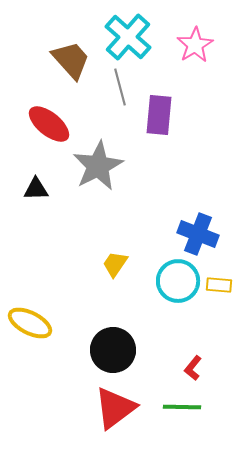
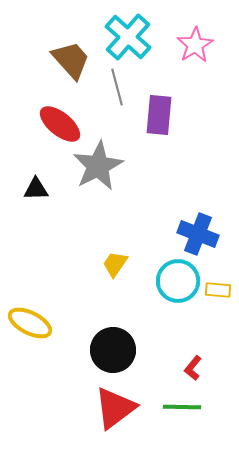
gray line: moved 3 px left
red ellipse: moved 11 px right
yellow rectangle: moved 1 px left, 5 px down
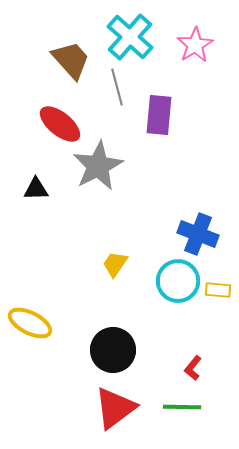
cyan cross: moved 2 px right
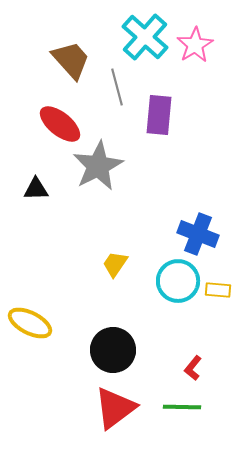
cyan cross: moved 15 px right
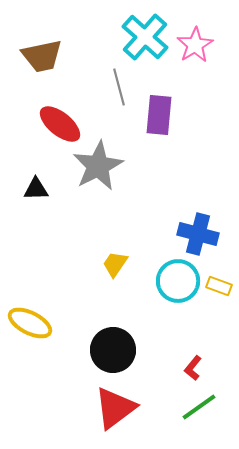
brown trapezoid: moved 29 px left, 4 px up; rotated 120 degrees clockwise
gray line: moved 2 px right
blue cross: rotated 6 degrees counterclockwise
yellow rectangle: moved 1 px right, 4 px up; rotated 15 degrees clockwise
green line: moved 17 px right; rotated 36 degrees counterclockwise
